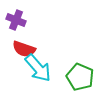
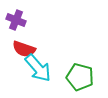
green pentagon: rotated 8 degrees counterclockwise
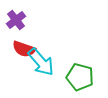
purple cross: rotated 30 degrees clockwise
cyan arrow: moved 3 px right, 6 px up
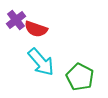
red semicircle: moved 12 px right, 20 px up
green pentagon: rotated 12 degrees clockwise
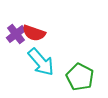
purple cross: moved 14 px down
red semicircle: moved 2 px left, 4 px down
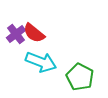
red semicircle: rotated 20 degrees clockwise
cyan arrow: rotated 28 degrees counterclockwise
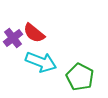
purple cross: moved 3 px left, 4 px down
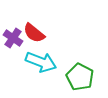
purple cross: rotated 18 degrees counterclockwise
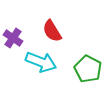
red semicircle: moved 18 px right, 2 px up; rotated 20 degrees clockwise
green pentagon: moved 8 px right, 8 px up
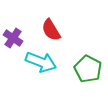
red semicircle: moved 1 px left, 1 px up
